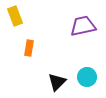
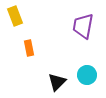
purple trapezoid: rotated 68 degrees counterclockwise
orange rectangle: rotated 21 degrees counterclockwise
cyan circle: moved 2 px up
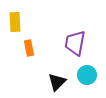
yellow rectangle: moved 6 px down; rotated 18 degrees clockwise
purple trapezoid: moved 8 px left, 17 px down
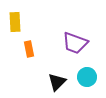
purple trapezoid: rotated 80 degrees counterclockwise
orange rectangle: moved 1 px down
cyan circle: moved 2 px down
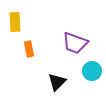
cyan circle: moved 5 px right, 6 px up
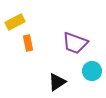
yellow rectangle: rotated 66 degrees clockwise
orange rectangle: moved 1 px left, 6 px up
black triangle: rotated 12 degrees clockwise
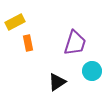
purple trapezoid: rotated 92 degrees counterclockwise
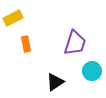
yellow rectangle: moved 2 px left, 4 px up
orange rectangle: moved 2 px left, 1 px down
black triangle: moved 2 px left
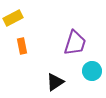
orange rectangle: moved 4 px left, 2 px down
